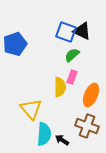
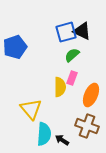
blue square: rotated 35 degrees counterclockwise
blue pentagon: moved 3 px down
pink rectangle: moved 1 px down
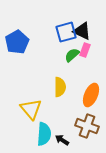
blue pentagon: moved 2 px right, 5 px up; rotated 10 degrees counterclockwise
pink rectangle: moved 13 px right, 28 px up
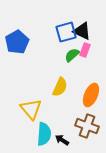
yellow semicircle: rotated 24 degrees clockwise
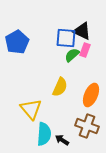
blue square: moved 6 px down; rotated 20 degrees clockwise
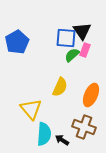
black triangle: rotated 30 degrees clockwise
brown cross: moved 3 px left, 1 px down
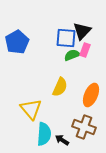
black triangle: rotated 18 degrees clockwise
green semicircle: rotated 21 degrees clockwise
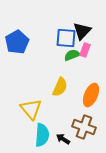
cyan semicircle: moved 2 px left, 1 px down
black arrow: moved 1 px right, 1 px up
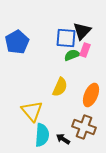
yellow triangle: moved 1 px right, 2 px down
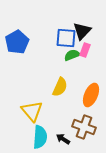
cyan semicircle: moved 2 px left, 2 px down
